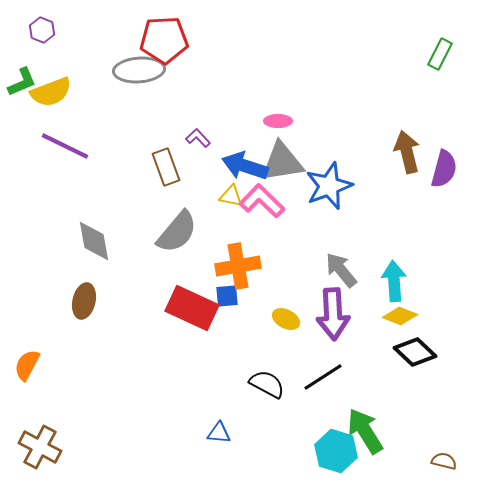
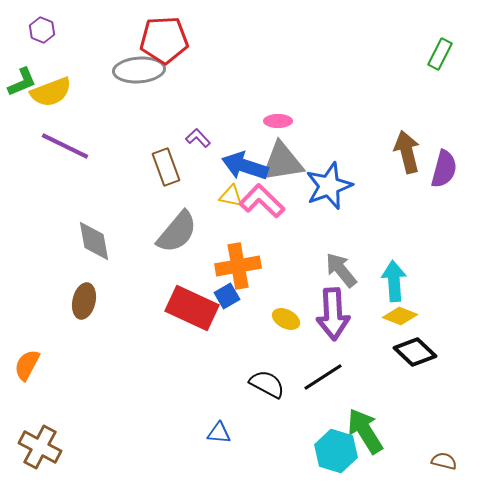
blue square: rotated 25 degrees counterclockwise
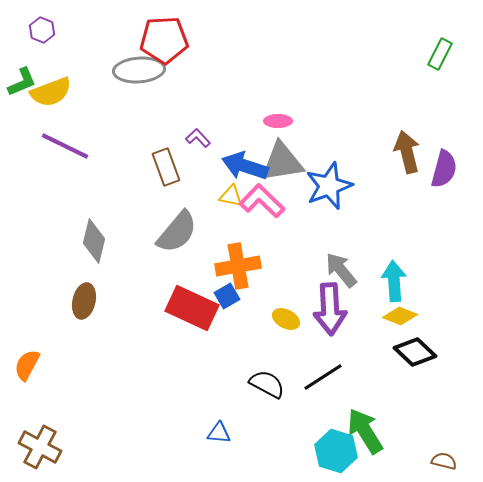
gray diamond: rotated 24 degrees clockwise
purple arrow: moved 3 px left, 5 px up
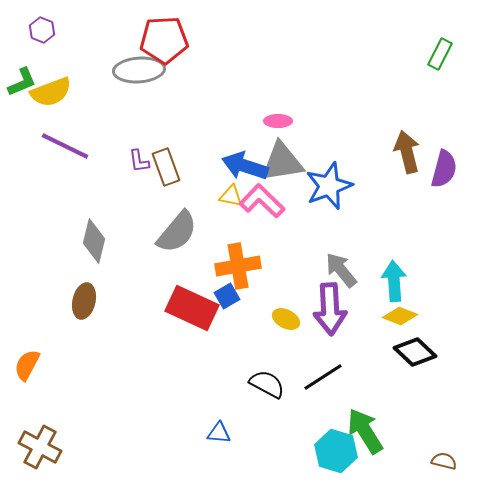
purple L-shape: moved 59 px left, 23 px down; rotated 145 degrees counterclockwise
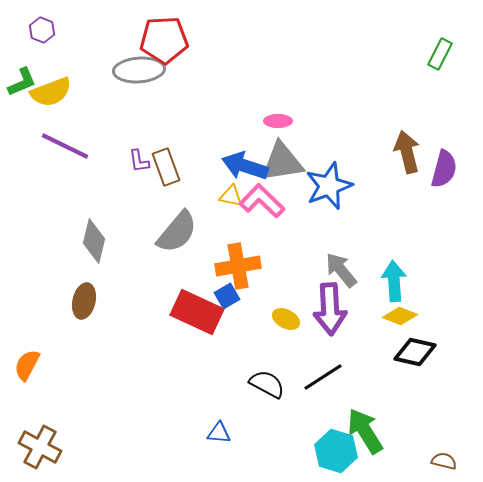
red rectangle: moved 5 px right, 4 px down
black diamond: rotated 30 degrees counterclockwise
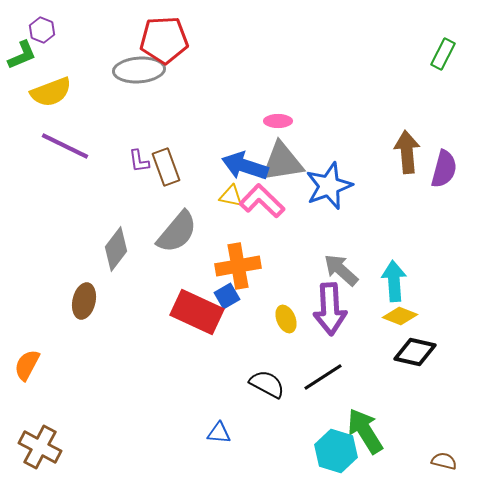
green rectangle: moved 3 px right
green L-shape: moved 27 px up
brown arrow: rotated 9 degrees clockwise
gray diamond: moved 22 px right, 8 px down; rotated 24 degrees clockwise
gray arrow: rotated 9 degrees counterclockwise
yellow ellipse: rotated 40 degrees clockwise
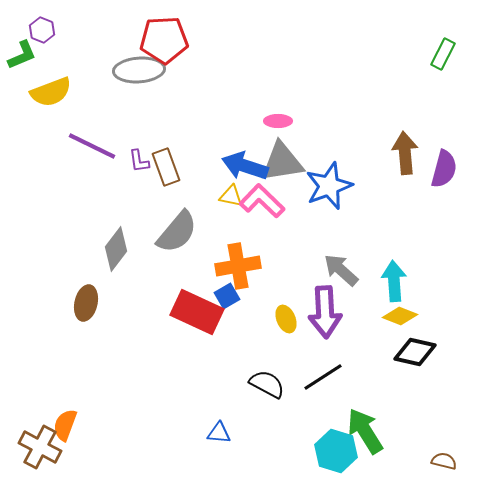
purple line: moved 27 px right
brown arrow: moved 2 px left, 1 px down
brown ellipse: moved 2 px right, 2 px down
purple arrow: moved 5 px left, 3 px down
orange semicircle: moved 38 px right, 60 px down; rotated 8 degrees counterclockwise
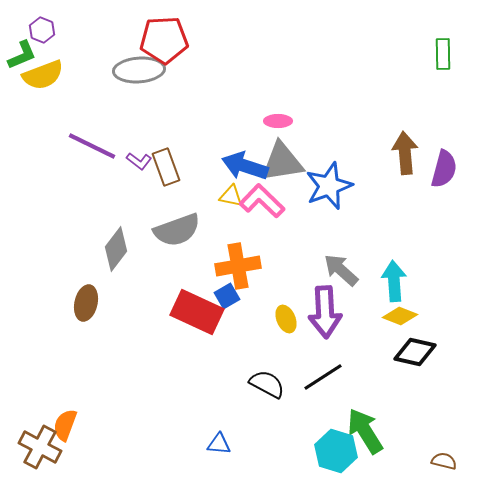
green rectangle: rotated 28 degrees counterclockwise
yellow semicircle: moved 8 px left, 17 px up
purple L-shape: rotated 45 degrees counterclockwise
gray semicircle: moved 2 px up; rotated 30 degrees clockwise
blue triangle: moved 11 px down
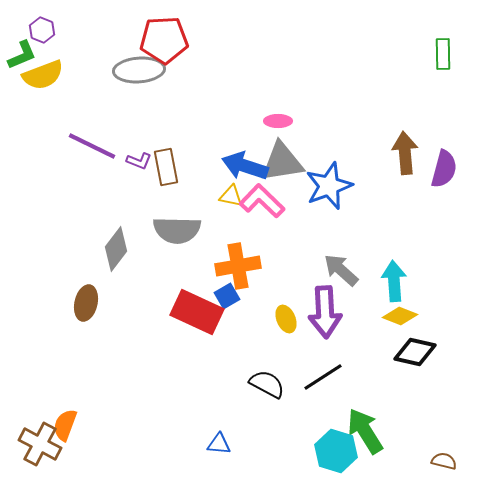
purple L-shape: rotated 15 degrees counterclockwise
brown rectangle: rotated 9 degrees clockwise
gray semicircle: rotated 21 degrees clockwise
brown cross: moved 3 px up
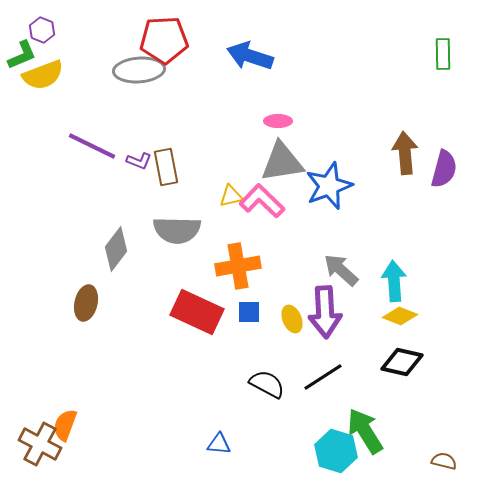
blue arrow: moved 5 px right, 110 px up
yellow triangle: rotated 25 degrees counterclockwise
blue square: moved 22 px right, 16 px down; rotated 30 degrees clockwise
yellow ellipse: moved 6 px right
black diamond: moved 13 px left, 10 px down
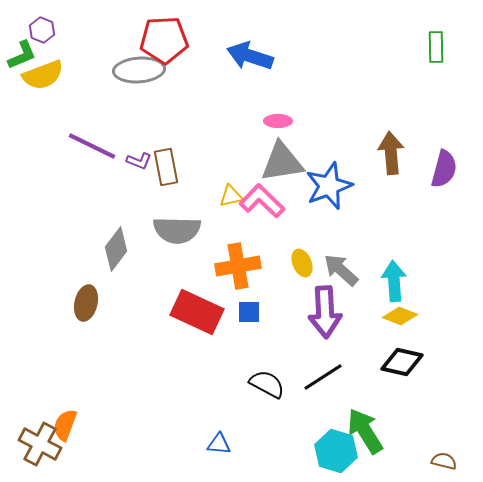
green rectangle: moved 7 px left, 7 px up
brown arrow: moved 14 px left
yellow ellipse: moved 10 px right, 56 px up
